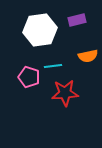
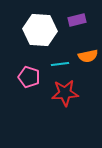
white hexagon: rotated 12 degrees clockwise
cyan line: moved 7 px right, 2 px up
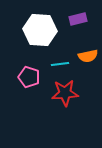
purple rectangle: moved 1 px right, 1 px up
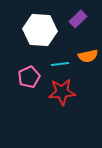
purple rectangle: rotated 30 degrees counterclockwise
pink pentagon: rotated 30 degrees clockwise
red star: moved 3 px left, 1 px up
